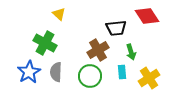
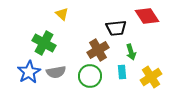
yellow triangle: moved 3 px right
green cross: moved 1 px left
gray semicircle: rotated 102 degrees counterclockwise
yellow cross: moved 2 px right, 1 px up
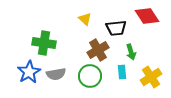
yellow triangle: moved 23 px right, 5 px down
green cross: rotated 20 degrees counterclockwise
gray semicircle: moved 2 px down
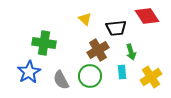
gray semicircle: moved 5 px right, 6 px down; rotated 72 degrees clockwise
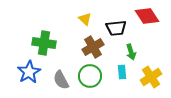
brown cross: moved 5 px left, 3 px up
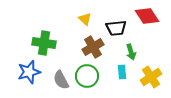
blue star: rotated 15 degrees clockwise
green circle: moved 3 px left
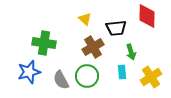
red diamond: rotated 35 degrees clockwise
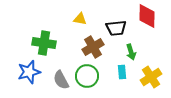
yellow triangle: moved 5 px left; rotated 32 degrees counterclockwise
